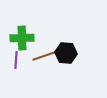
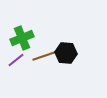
green cross: rotated 20 degrees counterclockwise
purple line: rotated 48 degrees clockwise
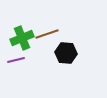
brown line: moved 3 px right, 22 px up
purple line: rotated 24 degrees clockwise
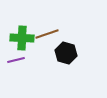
green cross: rotated 25 degrees clockwise
black hexagon: rotated 10 degrees clockwise
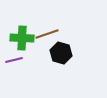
black hexagon: moved 5 px left
purple line: moved 2 px left
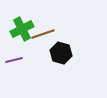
brown line: moved 4 px left
green cross: moved 9 px up; rotated 30 degrees counterclockwise
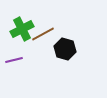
brown line: rotated 10 degrees counterclockwise
black hexagon: moved 4 px right, 4 px up
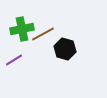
green cross: rotated 15 degrees clockwise
purple line: rotated 18 degrees counterclockwise
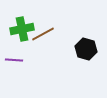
black hexagon: moved 21 px right
purple line: rotated 36 degrees clockwise
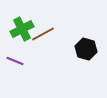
green cross: rotated 15 degrees counterclockwise
purple line: moved 1 px right, 1 px down; rotated 18 degrees clockwise
